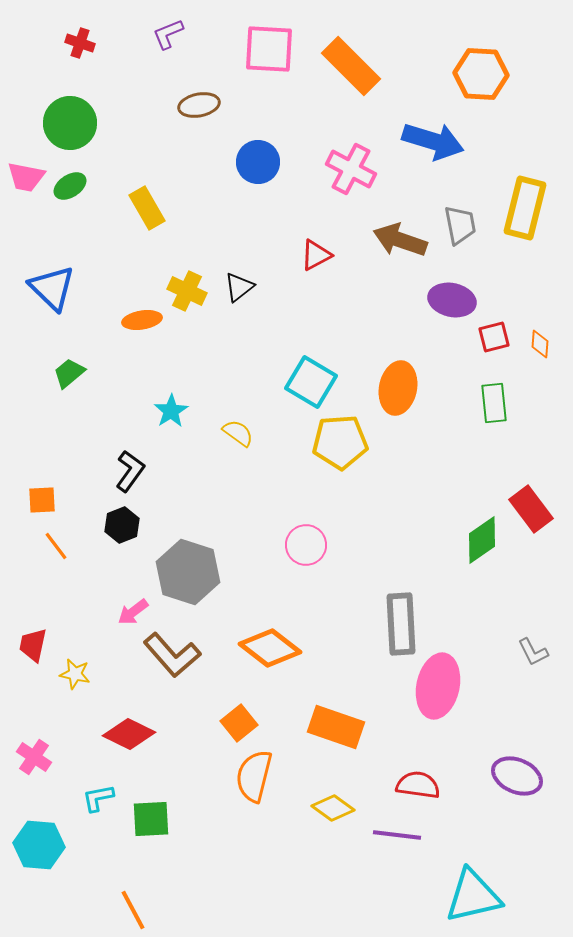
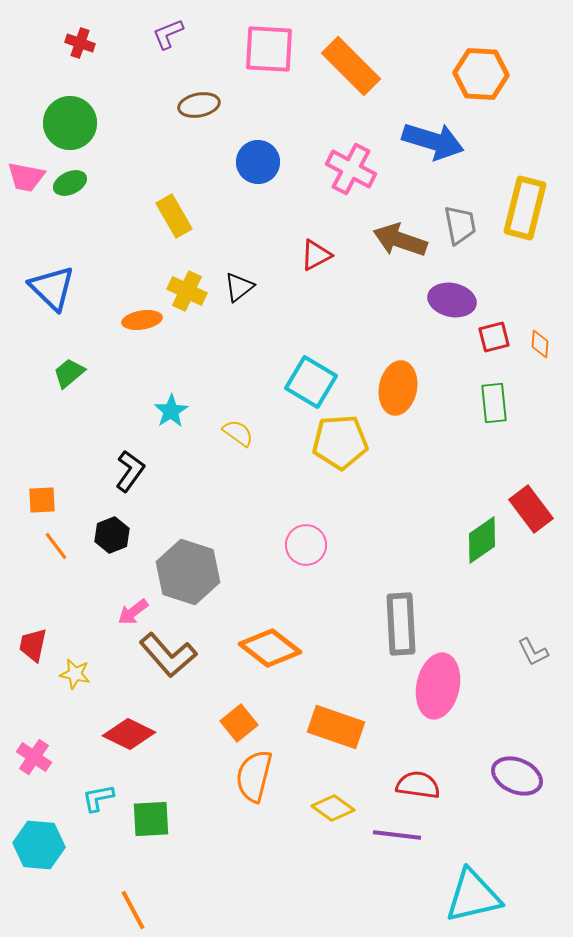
green ellipse at (70, 186): moved 3 px up; rotated 8 degrees clockwise
yellow rectangle at (147, 208): moved 27 px right, 8 px down
black hexagon at (122, 525): moved 10 px left, 10 px down
brown L-shape at (172, 655): moved 4 px left
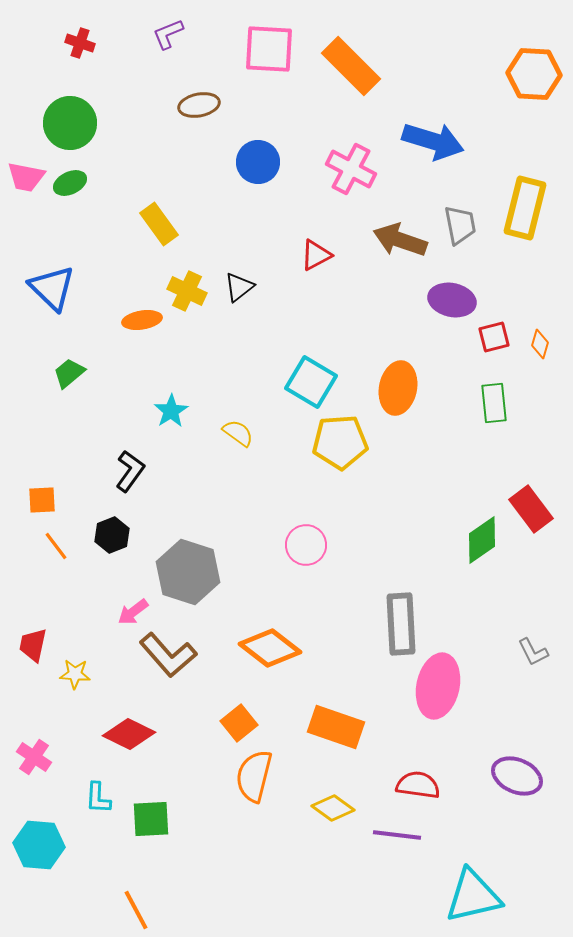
orange hexagon at (481, 74): moved 53 px right
yellow rectangle at (174, 216): moved 15 px left, 8 px down; rotated 6 degrees counterclockwise
orange diamond at (540, 344): rotated 12 degrees clockwise
yellow star at (75, 674): rotated 8 degrees counterclockwise
cyan L-shape at (98, 798): rotated 76 degrees counterclockwise
orange line at (133, 910): moved 3 px right
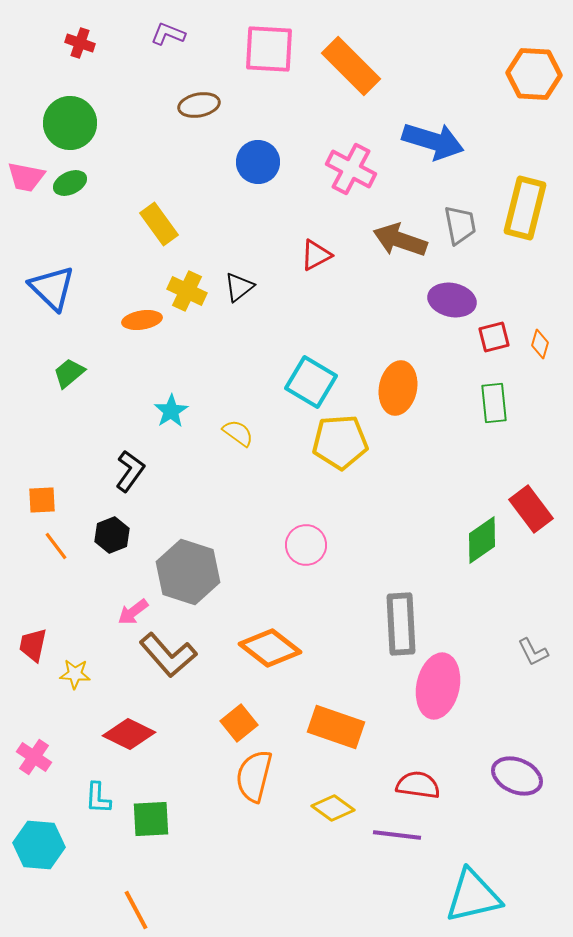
purple L-shape at (168, 34): rotated 44 degrees clockwise
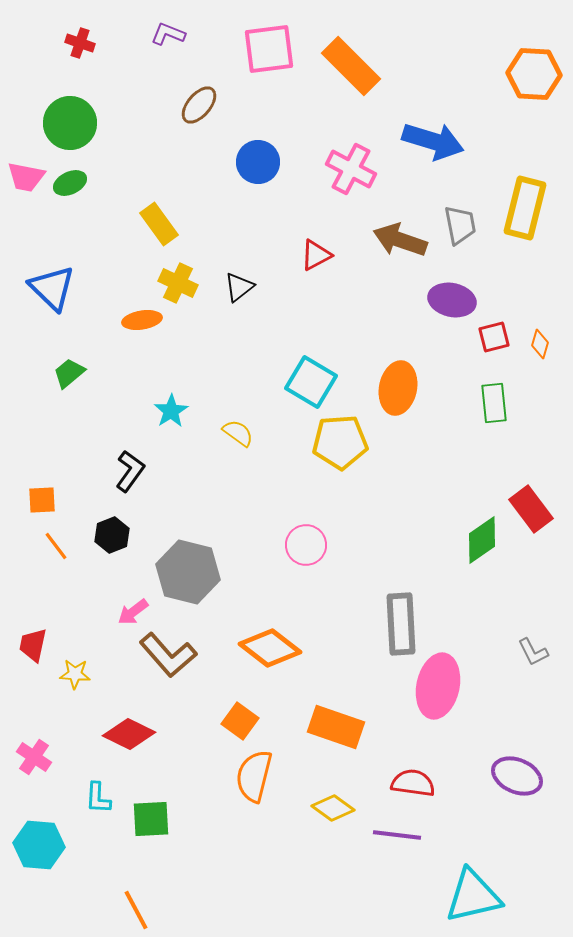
pink square at (269, 49): rotated 10 degrees counterclockwise
brown ellipse at (199, 105): rotated 39 degrees counterclockwise
yellow cross at (187, 291): moved 9 px left, 8 px up
gray hexagon at (188, 572): rotated 4 degrees counterclockwise
orange square at (239, 723): moved 1 px right, 2 px up; rotated 15 degrees counterclockwise
red semicircle at (418, 785): moved 5 px left, 2 px up
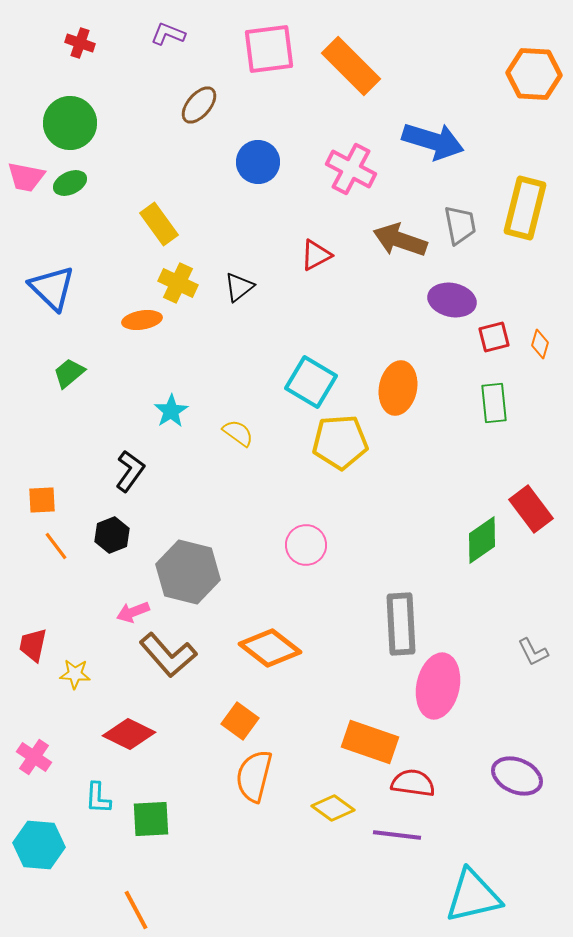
pink arrow at (133, 612): rotated 16 degrees clockwise
orange rectangle at (336, 727): moved 34 px right, 15 px down
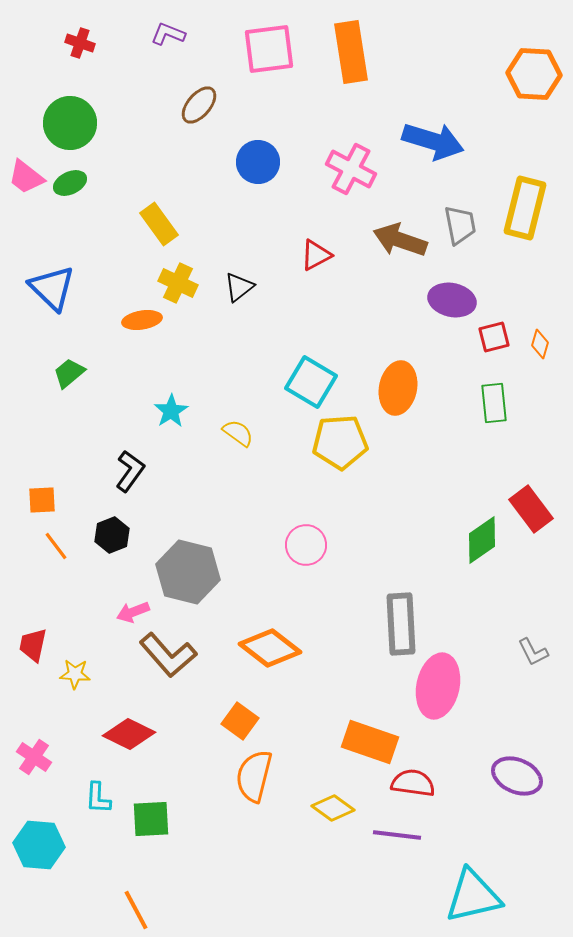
orange rectangle at (351, 66): moved 14 px up; rotated 36 degrees clockwise
pink trapezoid at (26, 177): rotated 27 degrees clockwise
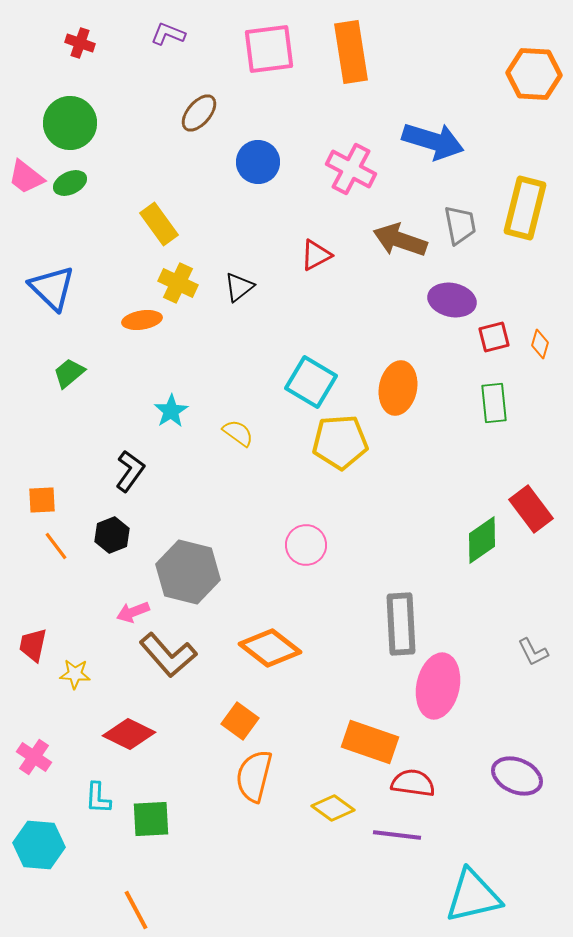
brown ellipse at (199, 105): moved 8 px down
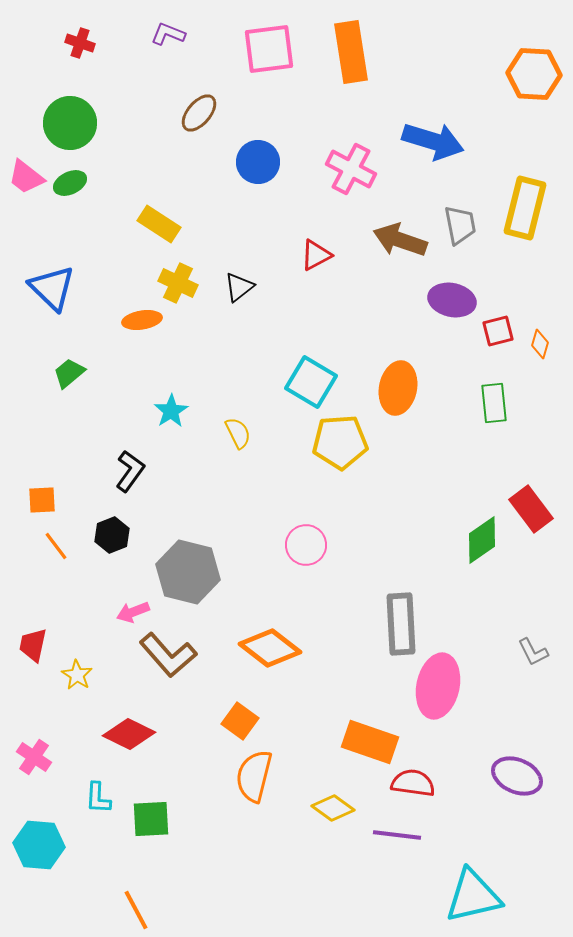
yellow rectangle at (159, 224): rotated 21 degrees counterclockwise
red square at (494, 337): moved 4 px right, 6 px up
yellow semicircle at (238, 433): rotated 28 degrees clockwise
yellow star at (75, 674): moved 2 px right, 1 px down; rotated 28 degrees clockwise
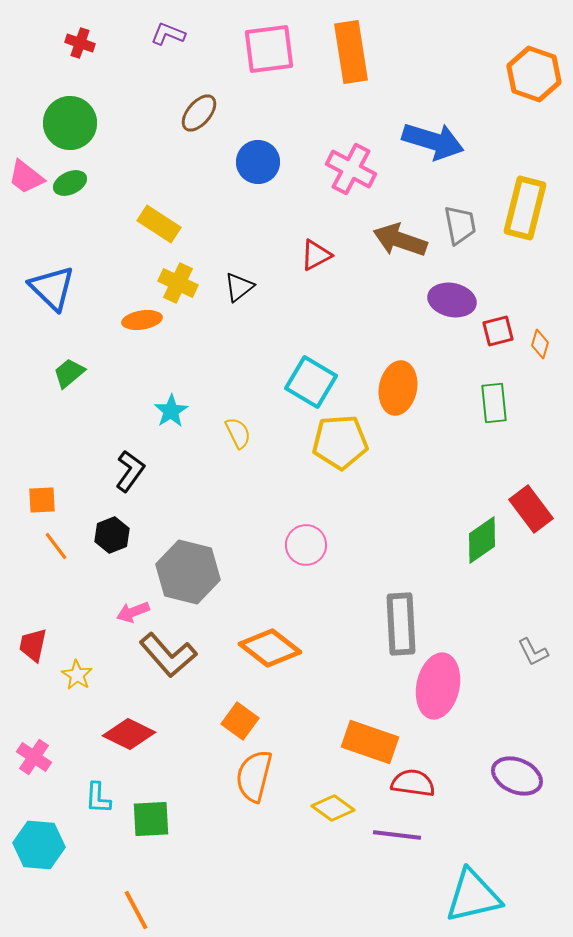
orange hexagon at (534, 74): rotated 16 degrees clockwise
